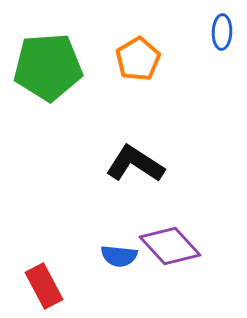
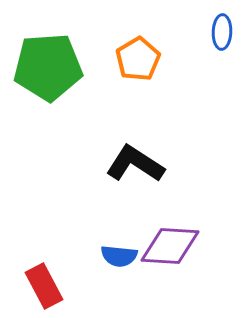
purple diamond: rotated 44 degrees counterclockwise
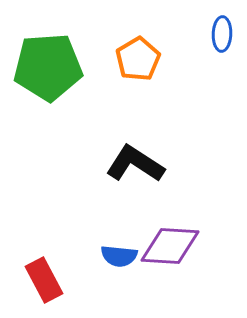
blue ellipse: moved 2 px down
red rectangle: moved 6 px up
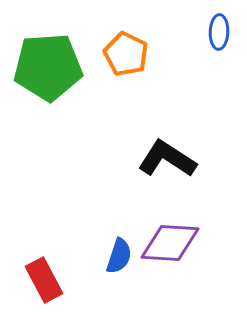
blue ellipse: moved 3 px left, 2 px up
orange pentagon: moved 12 px left, 5 px up; rotated 15 degrees counterclockwise
black L-shape: moved 32 px right, 5 px up
purple diamond: moved 3 px up
blue semicircle: rotated 78 degrees counterclockwise
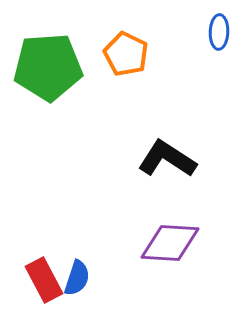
blue semicircle: moved 42 px left, 22 px down
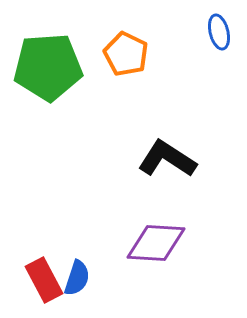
blue ellipse: rotated 16 degrees counterclockwise
purple diamond: moved 14 px left
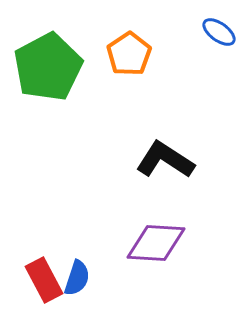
blue ellipse: rotated 40 degrees counterclockwise
orange pentagon: moved 3 px right; rotated 12 degrees clockwise
green pentagon: rotated 24 degrees counterclockwise
black L-shape: moved 2 px left, 1 px down
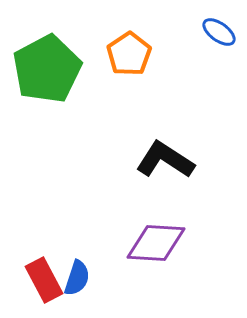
green pentagon: moved 1 px left, 2 px down
